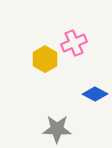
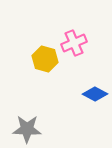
yellow hexagon: rotated 15 degrees counterclockwise
gray star: moved 30 px left
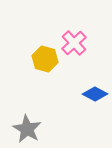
pink cross: rotated 20 degrees counterclockwise
gray star: rotated 28 degrees clockwise
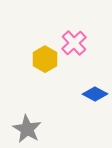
yellow hexagon: rotated 15 degrees clockwise
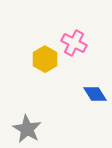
pink cross: rotated 20 degrees counterclockwise
blue diamond: rotated 30 degrees clockwise
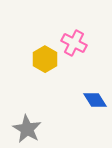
blue diamond: moved 6 px down
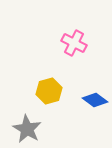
yellow hexagon: moved 4 px right, 32 px down; rotated 15 degrees clockwise
blue diamond: rotated 20 degrees counterclockwise
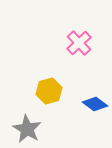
pink cross: moved 5 px right; rotated 20 degrees clockwise
blue diamond: moved 4 px down
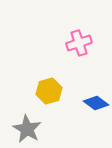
pink cross: rotated 25 degrees clockwise
blue diamond: moved 1 px right, 1 px up
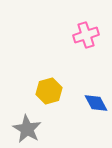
pink cross: moved 7 px right, 8 px up
blue diamond: rotated 25 degrees clockwise
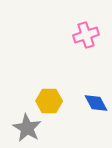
yellow hexagon: moved 10 px down; rotated 15 degrees clockwise
gray star: moved 1 px up
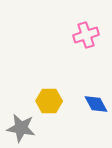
blue diamond: moved 1 px down
gray star: moved 6 px left; rotated 20 degrees counterclockwise
